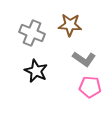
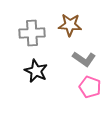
gray cross: rotated 25 degrees counterclockwise
pink pentagon: rotated 15 degrees clockwise
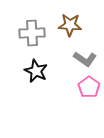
gray L-shape: moved 1 px right
pink pentagon: moved 1 px left; rotated 15 degrees clockwise
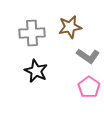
brown star: moved 2 px down; rotated 15 degrees counterclockwise
gray L-shape: moved 3 px right, 3 px up
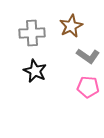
brown star: moved 1 px right, 1 px up; rotated 15 degrees counterclockwise
black star: moved 1 px left
pink pentagon: moved 1 px left; rotated 30 degrees counterclockwise
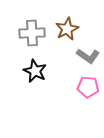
brown star: moved 4 px left, 3 px down
